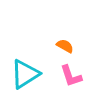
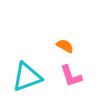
cyan triangle: moved 2 px right, 3 px down; rotated 12 degrees clockwise
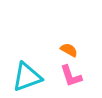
orange semicircle: moved 4 px right, 4 px down
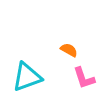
pink L-shape: moved 13 px right, 2 px down
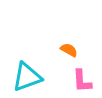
pink L-shape: moved 2 px left, 3 px down; rotated 15 degrees clockwise
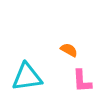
cyan triangle: rotated 12 degrees clockwise
